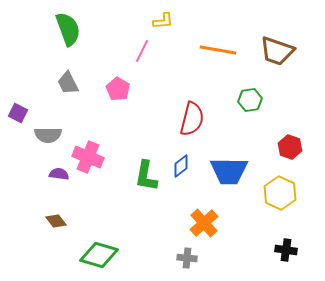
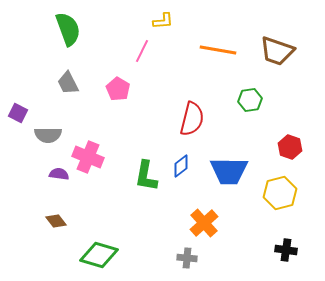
yellow hexagon: rotated 20 degrees clockwise
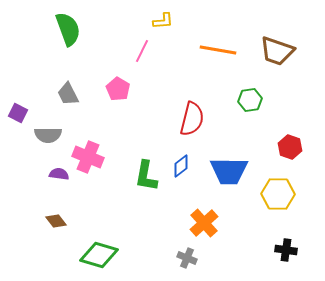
gray trapezoid: moved 11 px down
yellow hexagon: moved 2 px left, 1 px down; rotated 16 degrees clockwise
gray cross: rotated 18 degrees clockwise
